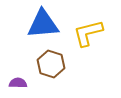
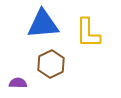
yellow L-shape: rotated 76 degrees counterclockwise
brown hexagon: rotated 16 degrees clockwise
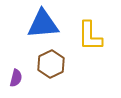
yellow L-shape: moved 2 px right, 3 px down
purple semicircle: moved 2 px left, 5 px up; rotated 102 degrees clockwise
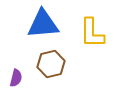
yellow L-shape: moved 2 px right, 3 px up
brown hexagon: rotated 12 degrees clockwise
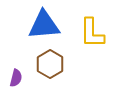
blue triangle: moved 1 px right, 1 px down
brown hexagon: moved 1 px left; rotated 16 degrees counterclockwise
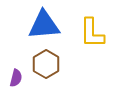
brown hexagon: moved 4 px left
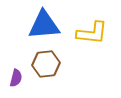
yellow L-shape: rotated 84 degrees counterclockwise
brown hexagon: rotated 24 degrees clockwise
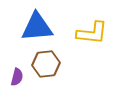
blue triangle: moved 7 px left, 2 px down
purple semicircle: moved 1 px right, 1 px up
